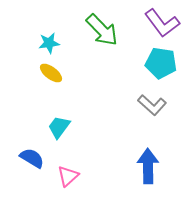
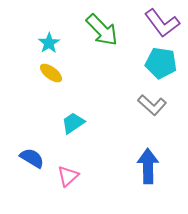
cyan star: rotated 25 degrees counterclockwise
cyan trapezoid: moved 14 px right, 4 px up; rotated 20 degrees clockwise
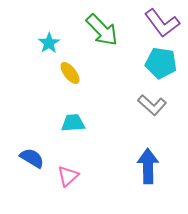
yellow ellipse: moved 19 px right; rotated 15 degrees clockwise
cyan trapezoid: rotated 30 degrees clockwise
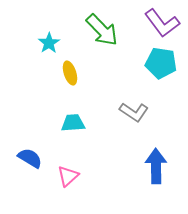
yellow ellipse: rotated 20 degrees clockwise
gray L-shape: moved 18 px left, 7 px down; rotated 8 degrees counterclockwise
blue semicircle: moved 2 px left
blue arrow: moved 8 px right
